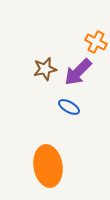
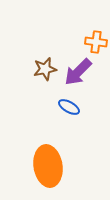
orange cross: rotated 20 degrees counterclockwise
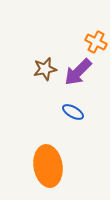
orange cross: rotated 20 degrees clockwise
blue ellipse: moved 4 px right, 5 px down
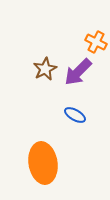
brown star: rotated 15 degrees counterclockwise
blue ellipse: moved 2 px right, 3 px down
orange ellipse: moved 5 px left, 3 px up
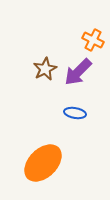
orange cross: moved 3 px left, 2 px up
blue ellipse: moved 2 px up; rotated 20 degrees counterclockwise
orange ellipse: rotated 54 degrees clockwise
